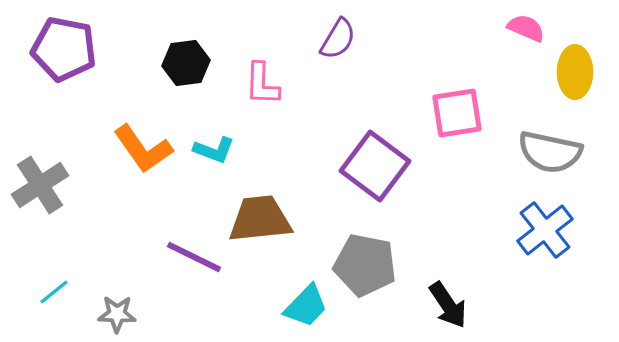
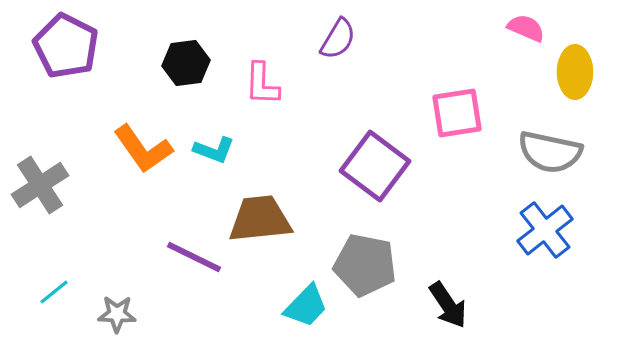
purple pentagon: moved 2 px right, 3 px up; rotated 16 degrees clockwise
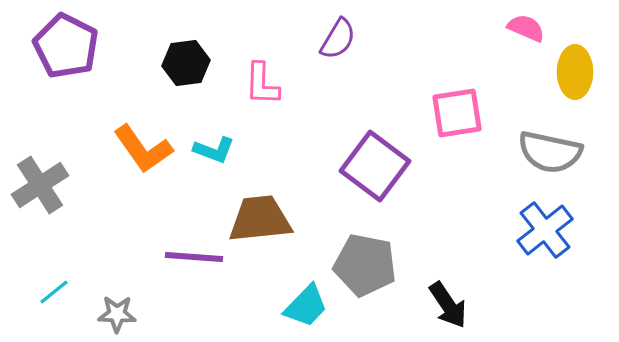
purple line: rotated 22 degrees counterclockwise
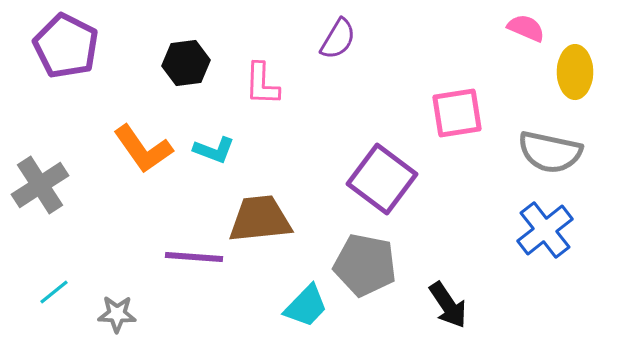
purple square: moved 7 px right, 13 px down
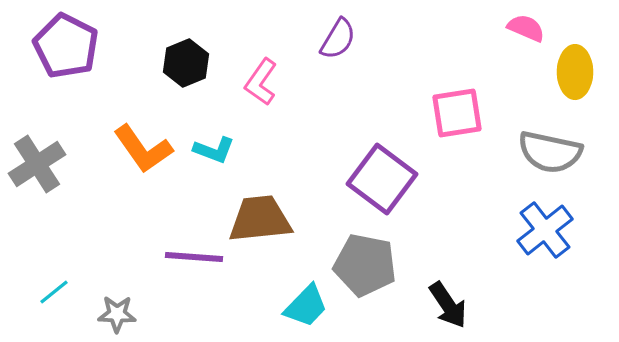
black hexagon: rotated 15 degrees counterclockwise
pink L-shape: moved 1 px left, 2 px up; rotated 33 degrees clockwise
gray cross: moved 3 px left, 21 px up
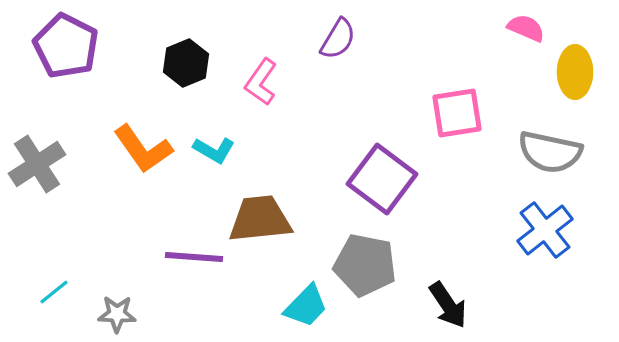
cyan L-shape: rotated 9 degrees clockwise
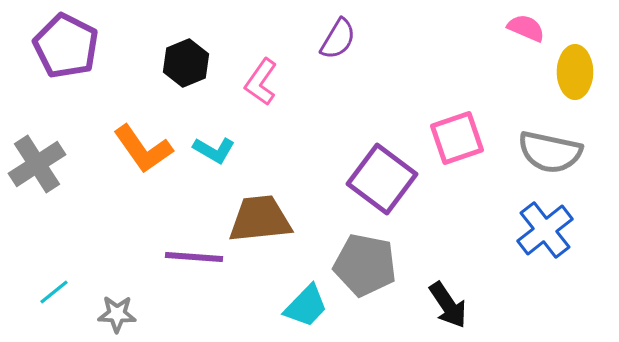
pink square: moved 25 px down; rotated 10 degrees counterclockwise
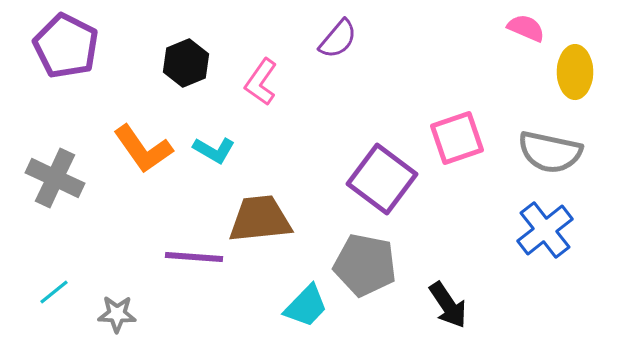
purple semicircle: rotated 9 degrees clockwise
gray cross: moved 18 px right, 14 px down; rotated 32 degrees counterclockwise
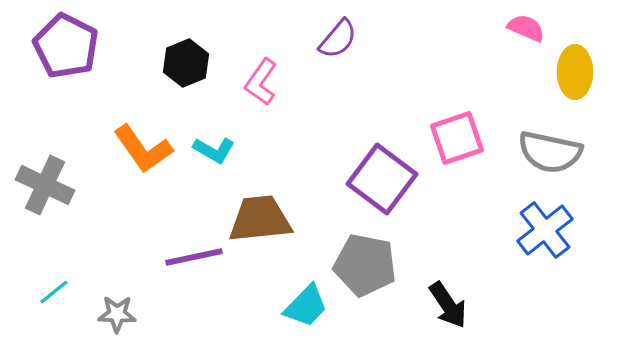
gray cross: moved 10 px left, 7 px down
purple line: rotated 16 degrees counterclockwise
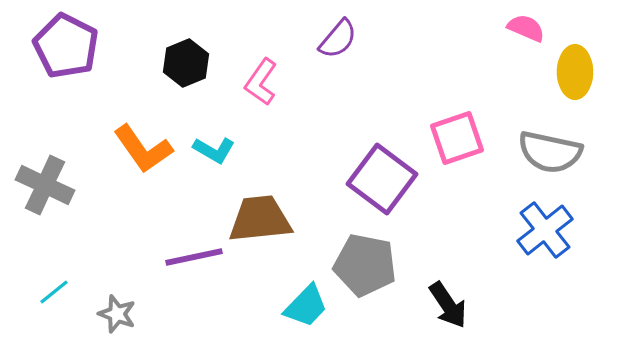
gray star: rotated 18 degrees clockwise
